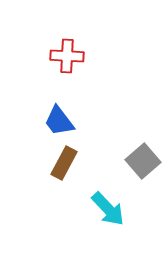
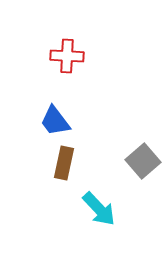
blue trapezoid: moved 4 px left
brown rectangle: rotated 16 degrees counterclockwise
cyan arrow: moved 9 px left
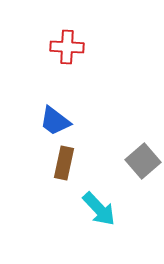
red cross: moved 9 px up
blue trapezoid: rotated 16 degrees counterclockwise
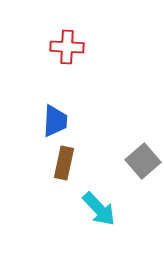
blue trapezoid: rotated 124 degrees counterclockwise
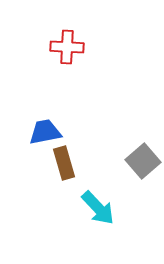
blue trapezoid: moved 10 px left, 11 px down; rotated 104 degrees counterclockwise
brown rectangle: rotated 28 degrees counterclockwise
cyan arrow: moved 1 px left, 1 px up
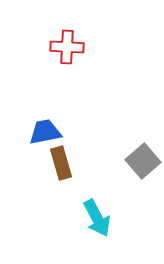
brown rectangle: moved 3 px left
cyan arrow: moved 1 px left, 10 px down; rotated 15 degrees clockwise
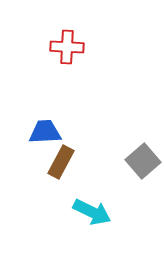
blue trapezoid: rotated 8 degrees clockwise
brown rectangle: moved 1 px up; rotated 44 degrees clockwise
cyan arrow: moved 5 px left, 6 px up; rotated 36 degrees counterclockwise
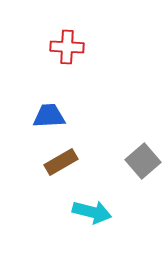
blue trapezoid: moved 4 px right, 16 px up
brown rectangle: rotated 32 degrees clockwise
cyan arrow: rotated 12 degrees counterclockwise
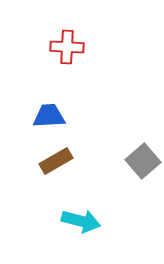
brown rectangle: moved 5 px left, 1 px up
cyan arrow: moved 11 px left, 9 px down
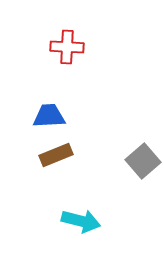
brown rectangle: moved 6 px up; rotated 8 degrees clockwise
